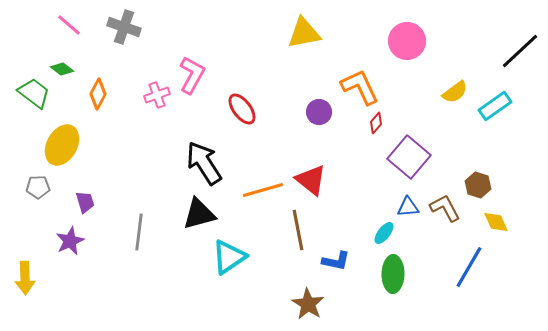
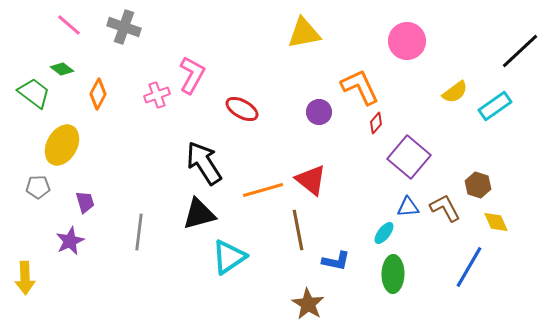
red ellipse: rotated 24 degrees counterclockwise
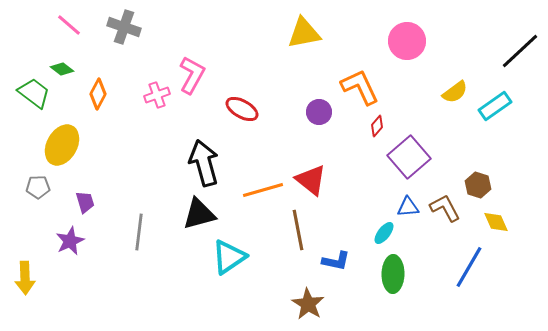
red diamond: moved 1 px right, 3 px down
purple square: rotated 9 degrees clockwise
black arrow: rotated 18 degrees clockwise
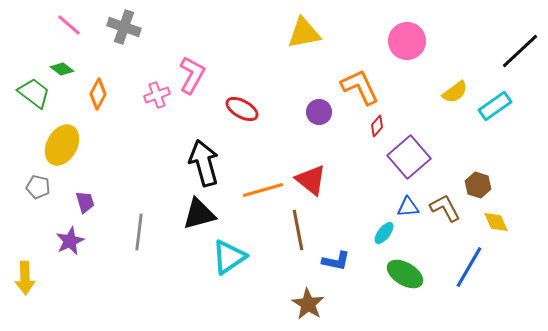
gray pentagon: rotated 15 degrees clockwise
green ellipse: moved 12 px right; rotated 60 degrees counterclockwise
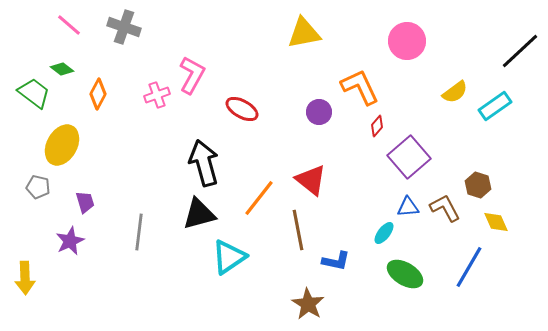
orange line: moved 4 px left, 8 px down; rotated 36 degrees counterclockwise
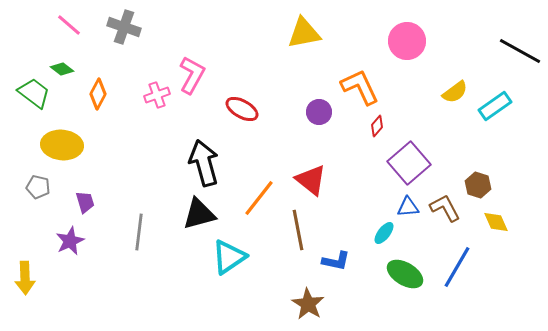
black line: rotated 72 degrees clockwise
yellow ellipse: rotated 66 degrees clockwise
purple square: moved 6 px down
blue line: moved 12 px left
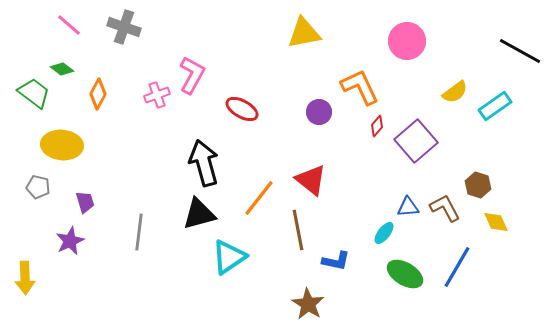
purple square: moved 7 px right, 22 px up
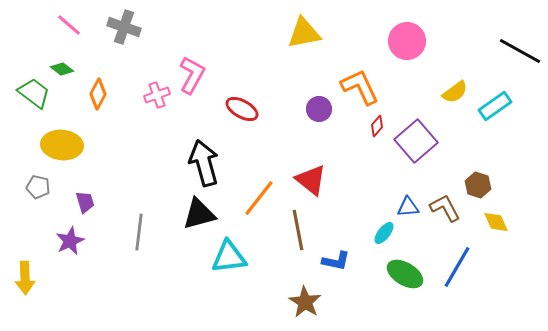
purple circle: moved 3 px up
cyan triangle: rotated 27 degrees clockwise
brown star: moved 3 px left, 2 px up
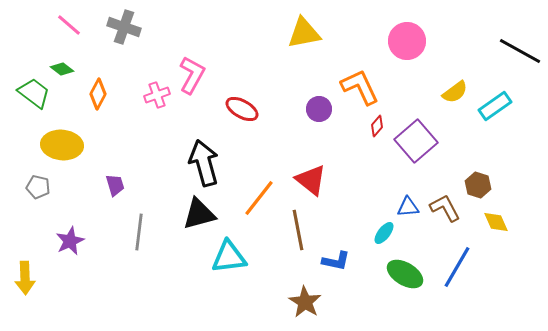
purple trapezoid: moved 30 px right, 17 px up
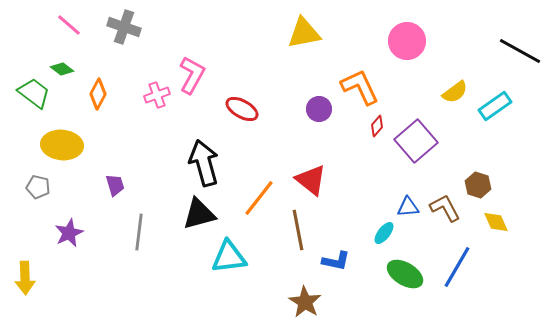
purple star: moved 1 px left, 8 px up
